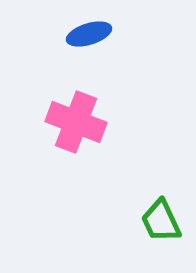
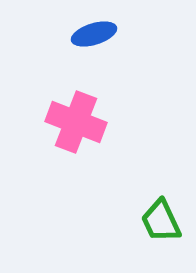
blue ellipse: moved 5 px right
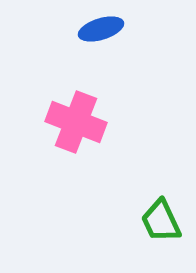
blue ellipse: moved 7 px right, 5 px up
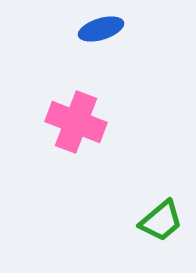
green trapezoid: rotated 105 degrees counterclockwise
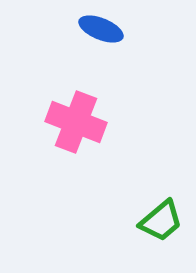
blue ellipse: rotated 39 degrees clockwise
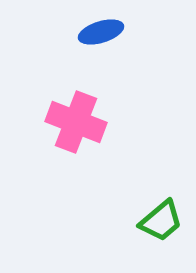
blue ellipse: moved 3 px down; rotated 39 degrees counterclockwise
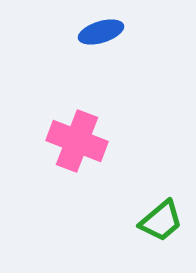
pink cross: moved 1 px right, 19 px down
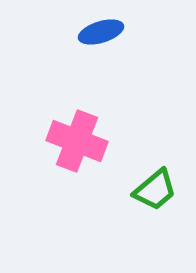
green trapezoid: moved 6 px left, 31 px up
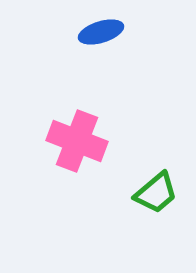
green trapezoid: moved 1 px right, 3 px down
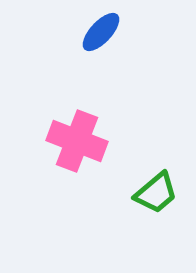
blue ellipse: rotated 30 degrees counterclockwise
